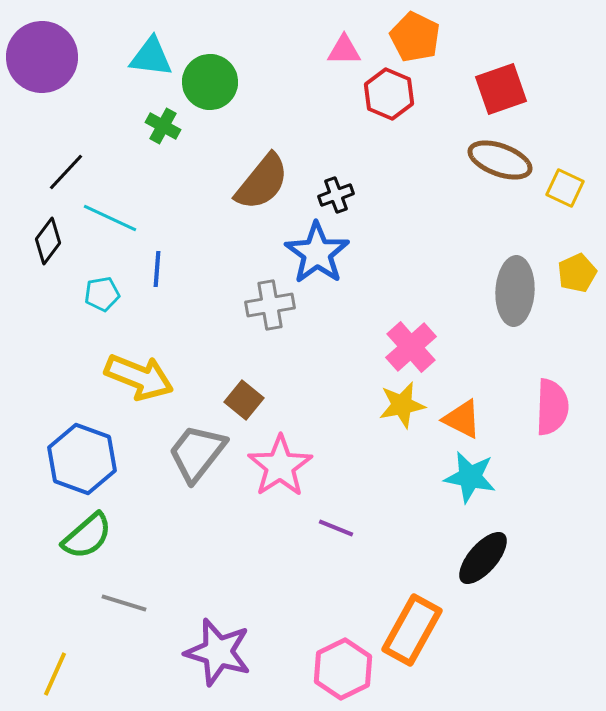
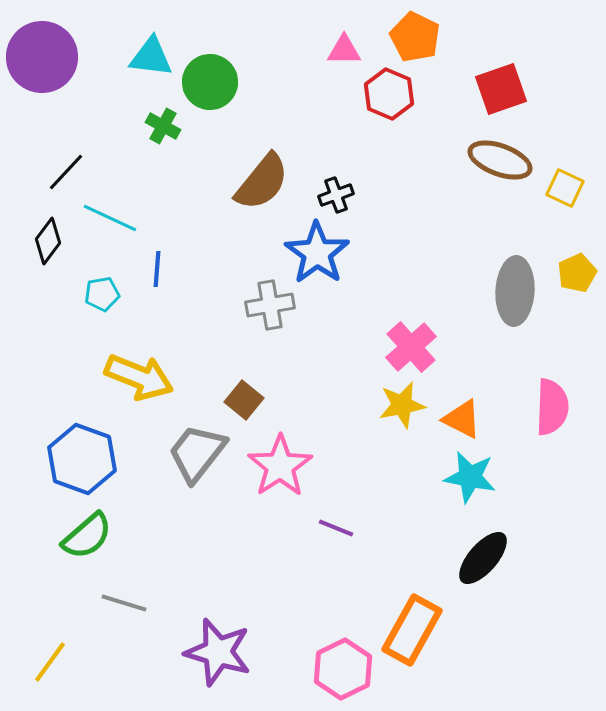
yellow line: moved 5 px left, 12 px up; rotated 12 degrees clockwise
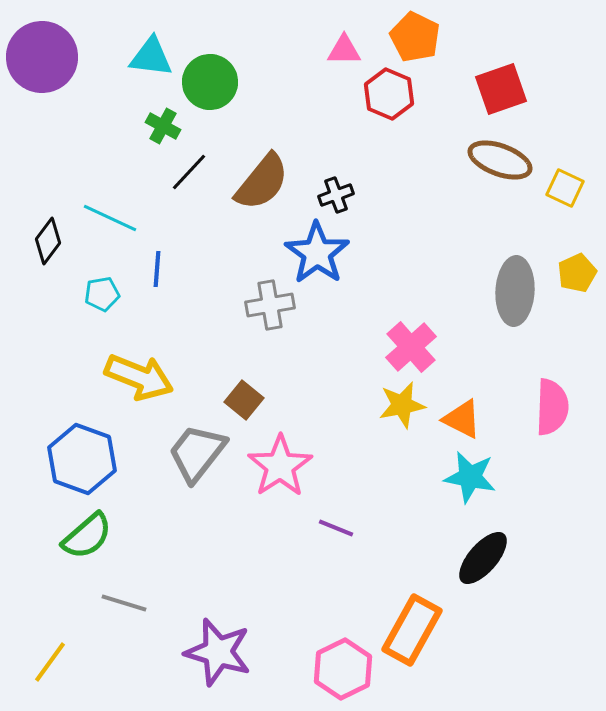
black line: moved 123 px right
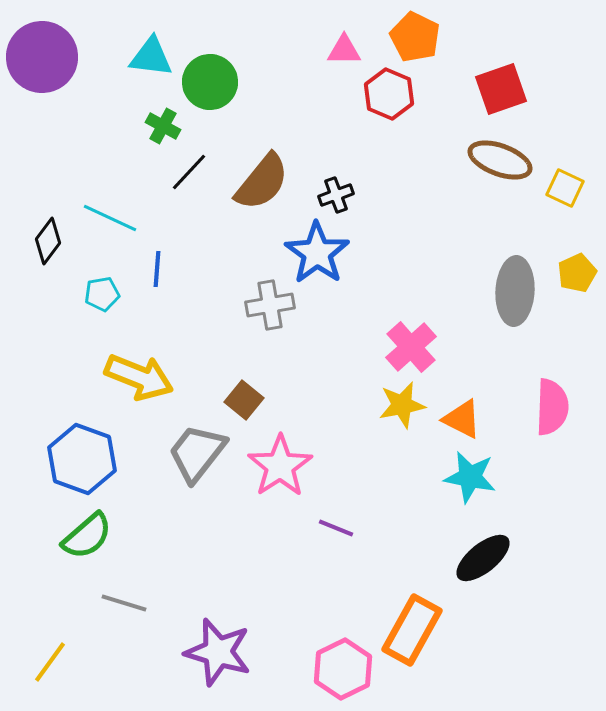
black ellipse: rotated 10 degrees clockwise
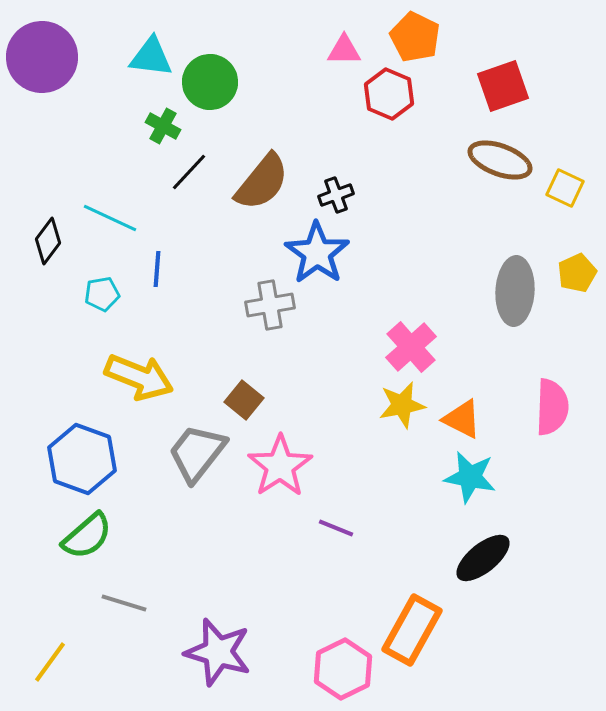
red square: moved 2 px right, 3 px up
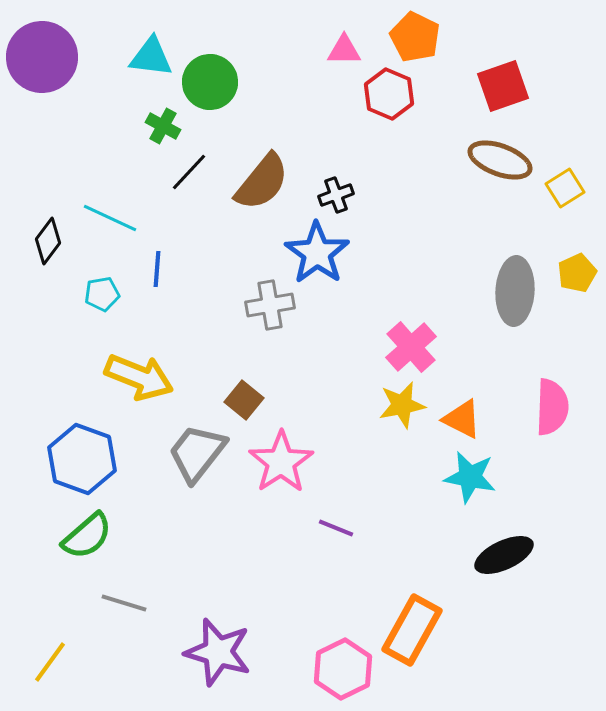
yellow square: rotated 33 degrees clockwise
pink star: moved 1 px right, 4 px up
black ellipse: moved 21 px right, 3 px up; rotated 14 degrees clockwise
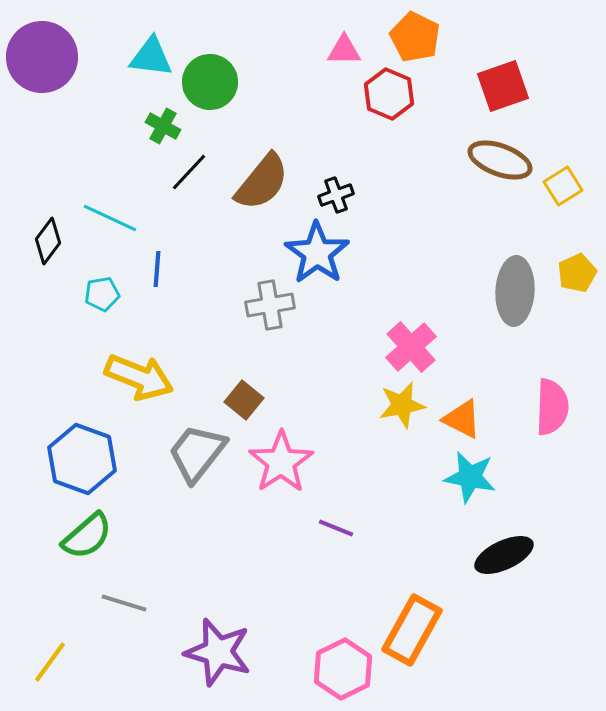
yellow square: moved 2 px left, 2 px up
